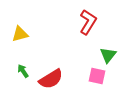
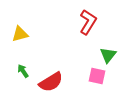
red semicircle: moved 3 px down
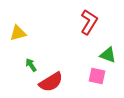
red L-shape: moved 1 px right
yellow triangle: moved 2 px left, 1 px up
green triangle: rotated 48 degrees counterclockwise
green arrow: moved 8 px right, 6 px up
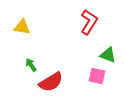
yellow triangle: moved 4 px right, 6 px up; rotated 24 degrees clockwise
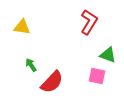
red semicircle: moved 1 px right; rotated 15 degrees counterclockwise
